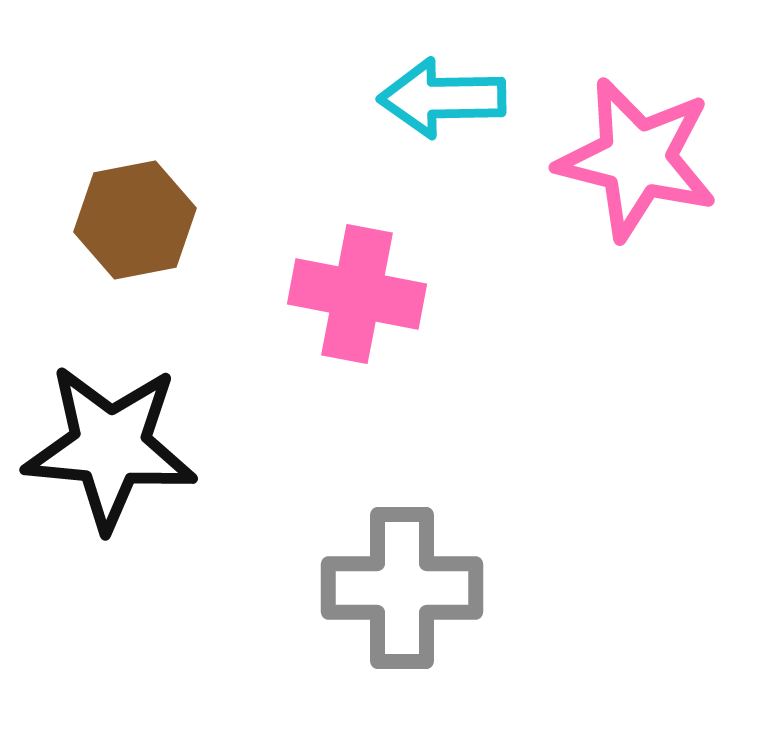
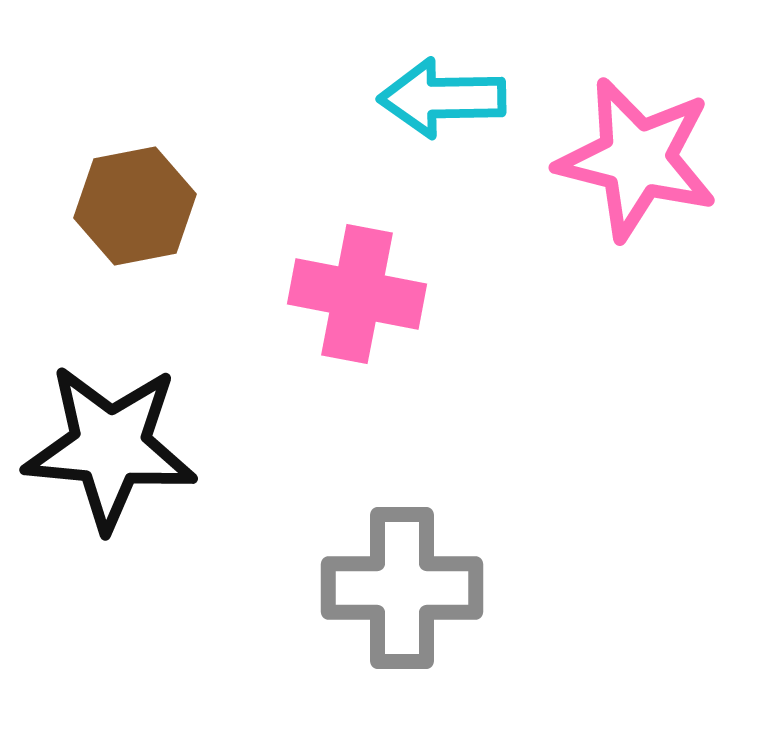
brown hexagon: moved 14 px up
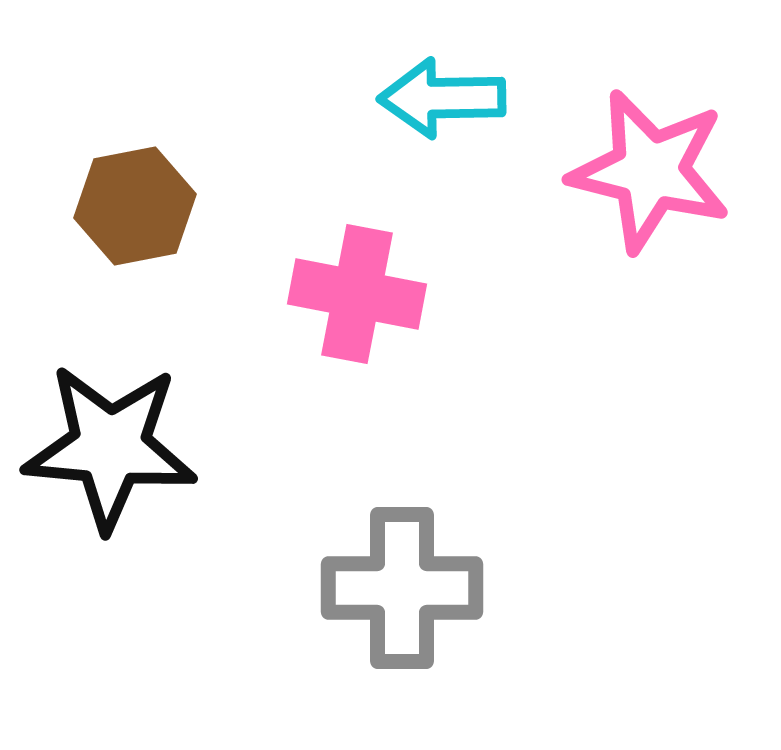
pink star: moved 13 px right, 12 px down
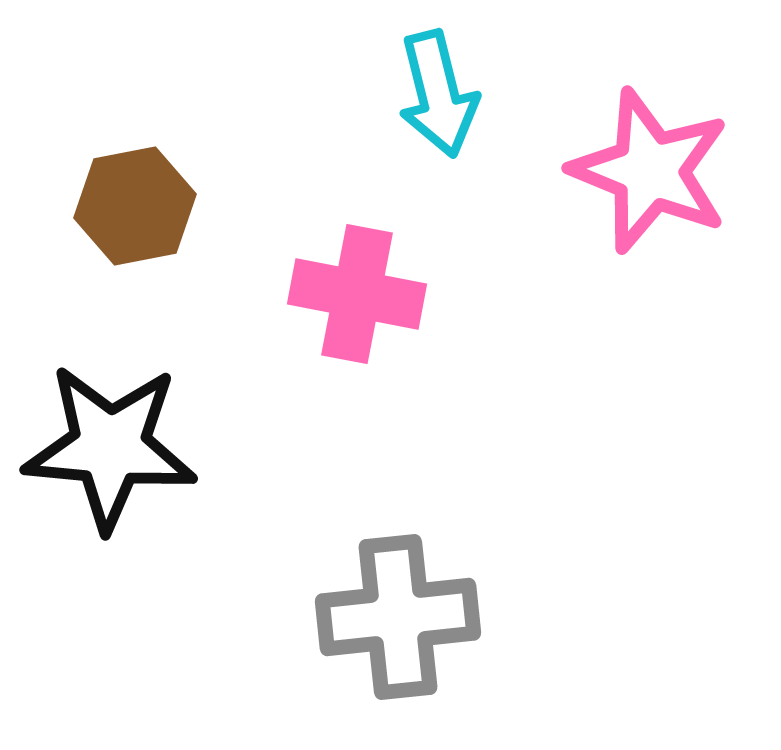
cyan arrow: moved 4 px left, 4 px up; rotated 103 degrees counterclockwise
pink star: rotated 8 degrees clockwise
gray cross: moved 4 px left, 29 px down; rotated 6 degrees counterclockwise
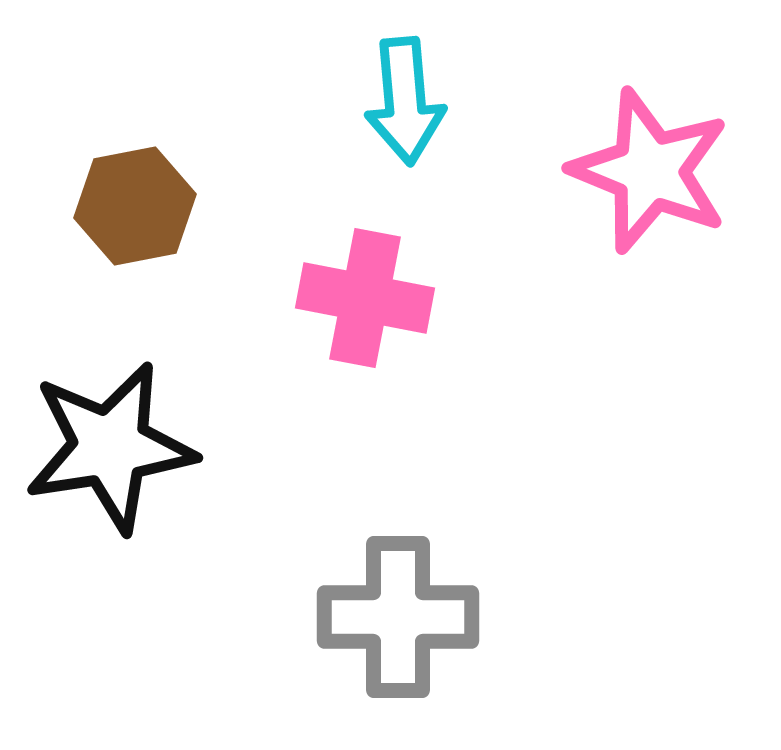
cyan arrow: moved 33 px left, 7 px down; rotated 9 degrees clockwise
pink cross: moved 8 px right, 4 px down
black star: rotated 14 degrees counterclockwise
gray cross: rotated 6 degrees clockwise
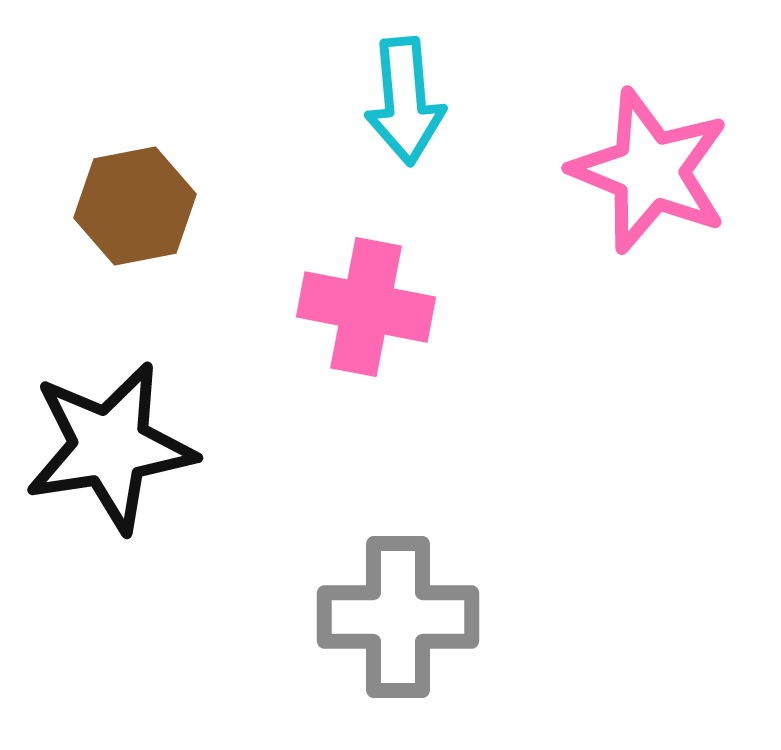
pink cross: moved 1 px right, 9 px down
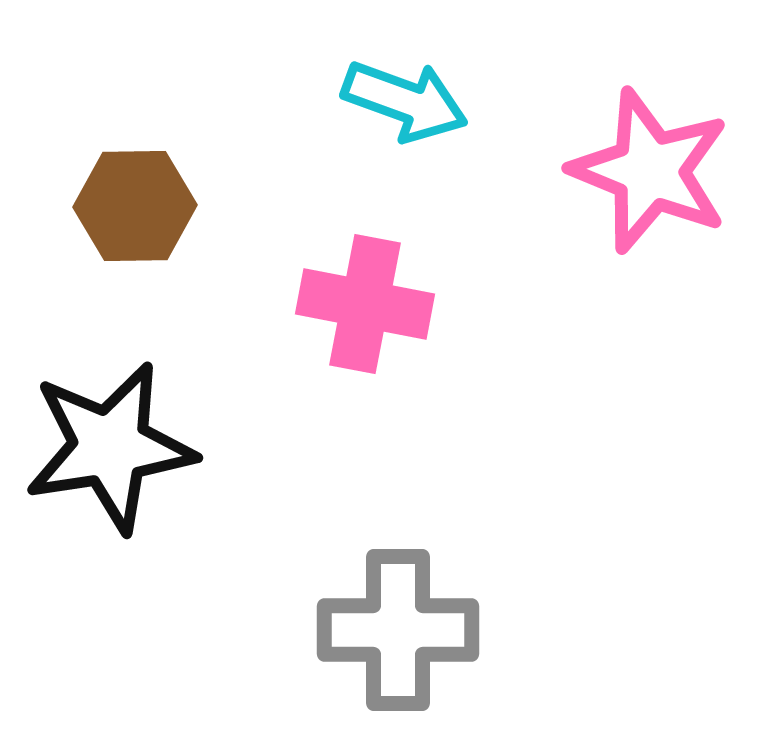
cyan arrow: rotated 65 degrees counterclockwise
brown hexagon: rotated 10 degrees clockwise
pink cross: moved 1 px left, 3 px up
gray cross: moved 13 px down
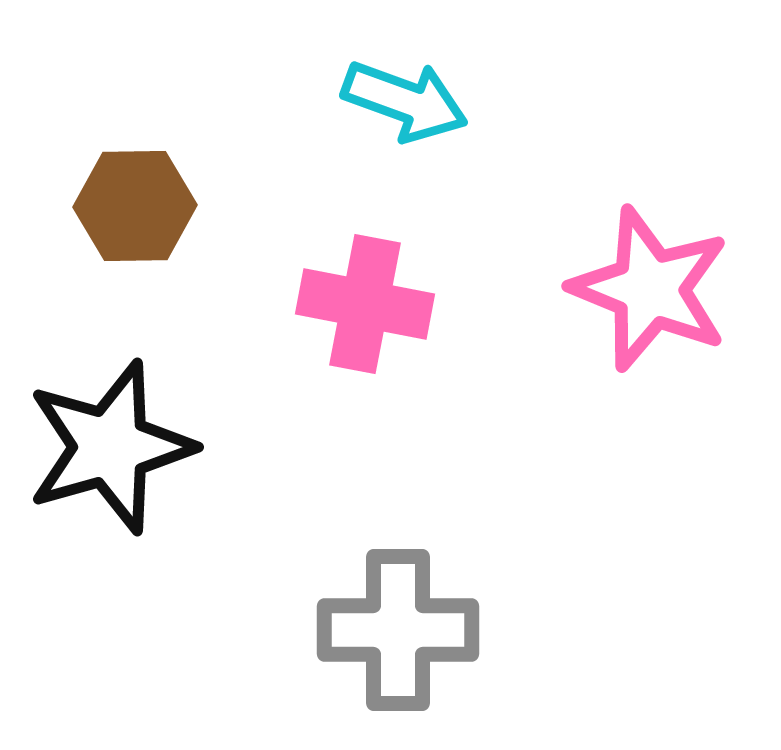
pink star: moved 118 px down
black star: rotated 7 degrees counterclockwise
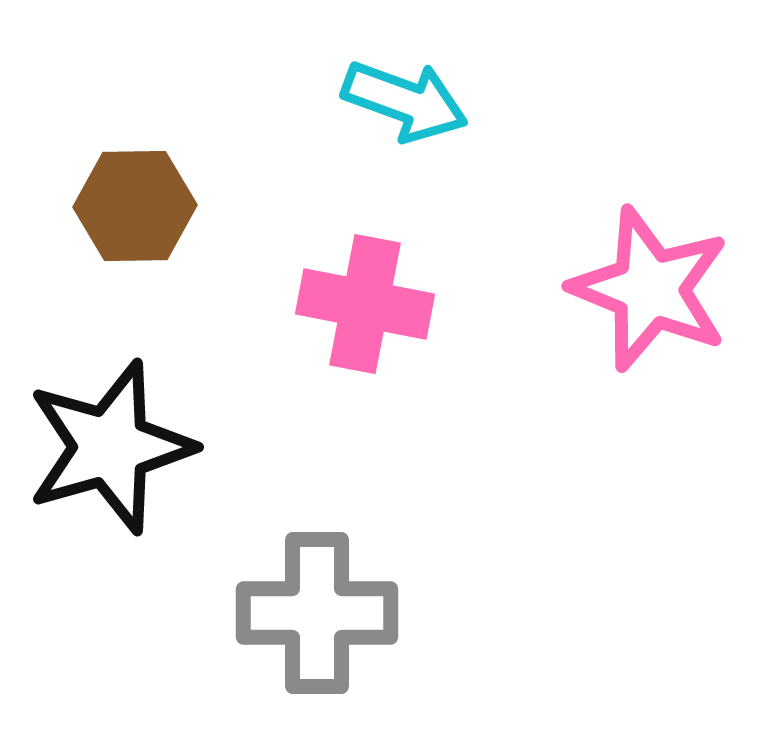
gray cross: moved 81 px left, 17 px up
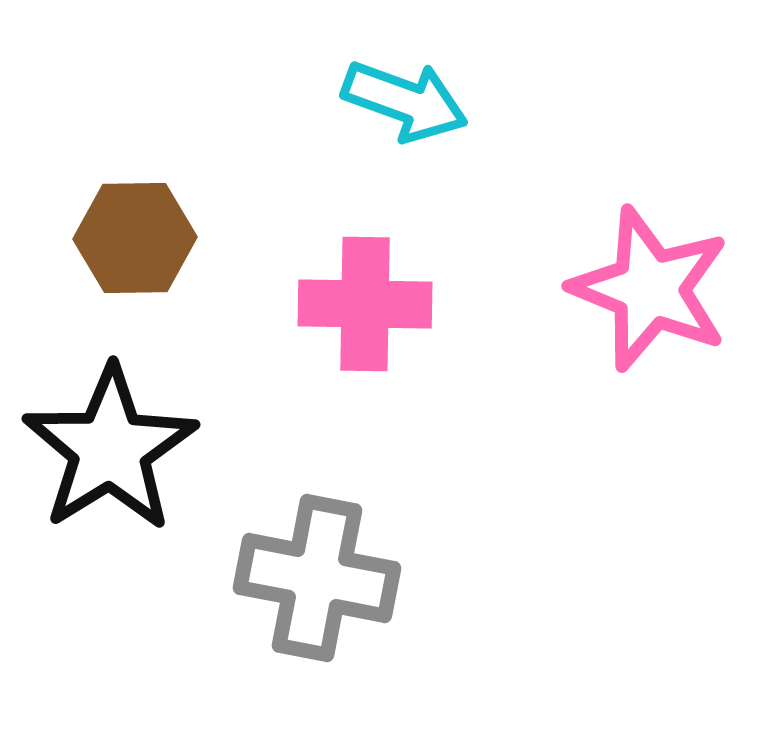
brown hexagon: moved 32 px down
pink cross: rotated 10 degrees counterclockwise
black star: moved 2 px down; rotated 16 degrees counterclockwise
gray cross: moved 35 px up; rotated 11 degrees clockwise
